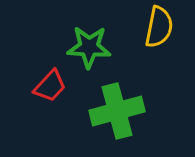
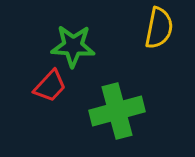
yellow semicircle: moved 1 px down
green star: moved 16 px left, 1 px up
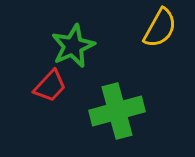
yellow semicircle: moved 1 px right; rotated 18 degrees clockwise
green star: rotated 27 degrees counterclockwise
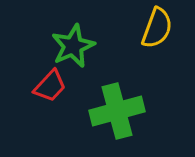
yellow semicircle: moved 3 px left; rotated 9 degrees counterclockwise
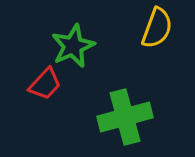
red trapezoid: moved 5 px left, 2 px up
green cross: moved 8 px right, 6 px down
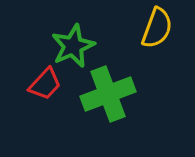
green cross: moved 17 px left, 23 px up; rotated 6 degrees counterclockwise
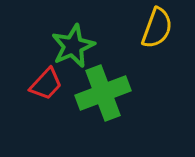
red trapezoid: moved 1 px right
green cross: moved 5 px left, 1 px up
